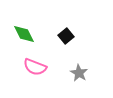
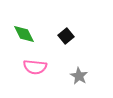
pink semicircle: rotated 15 degrees counterclockwise
gray star: moved 3 px down
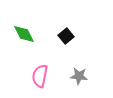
pink semicircle: moved 5 px right, 9 px down; rotated 95 degrees clockwise
gray star: rotated 24 degrees counterclockwise
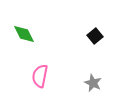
black square: moved 29 px right
gray star: moved 14 px right, 7 px down; rotated 18 degrees clockwise
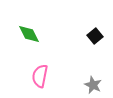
green diamond: moved 5 px right
gray star: moved 2 px down
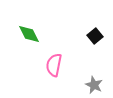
pink semicircle: moved 14 px right, 11 px up
gray star: moved 1 px right
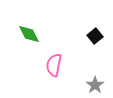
gray star: moved 1 px right; rotated 12 degrees clockwise
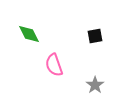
black square: rotated 28 degrees clockwise
pink semicircle: rotated 30 degrees counterclockwise
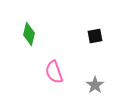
green diamond: rotated 40 degrees clockwise
pink semicircle: moved 7 px down
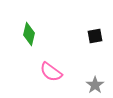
pink semicircle: moved 3 px left; rotated 35 degrees counterclockwise
